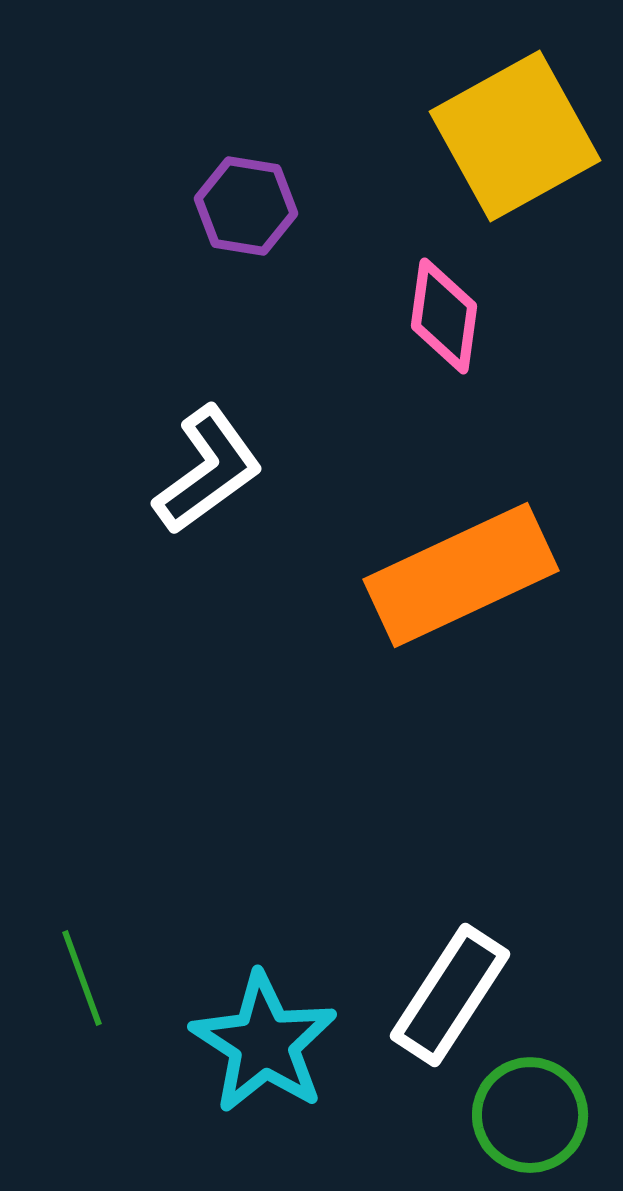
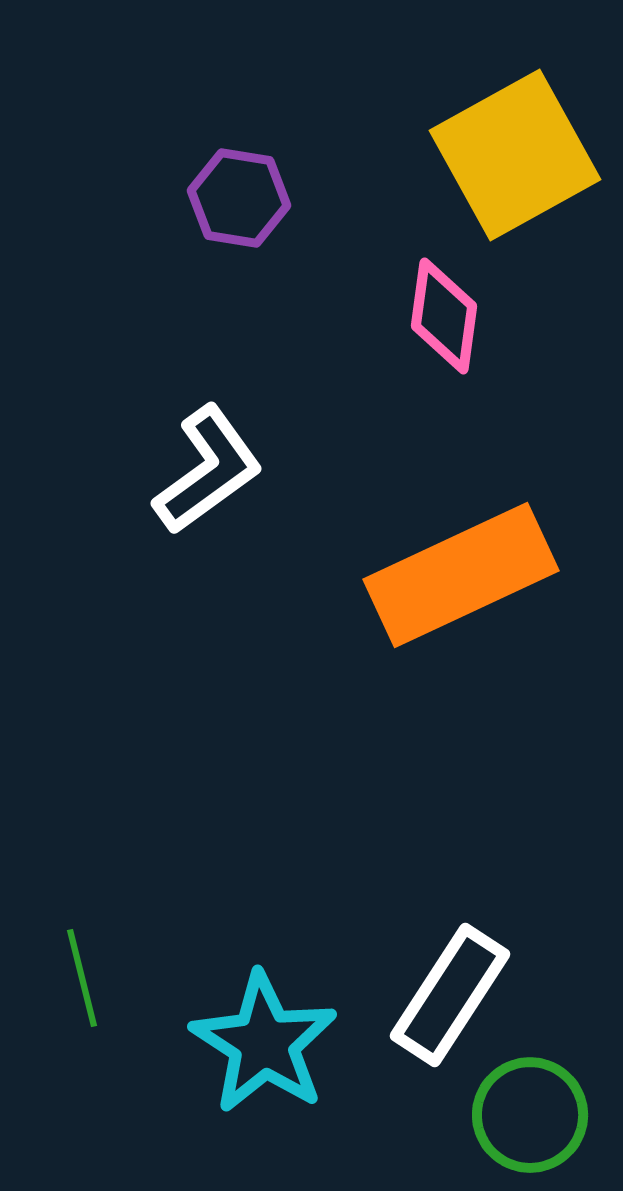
yellow square: moved 19 px down
purple hexagon: moved 7 px left, 8 px up
green line: rotated 6 degrees clockwise
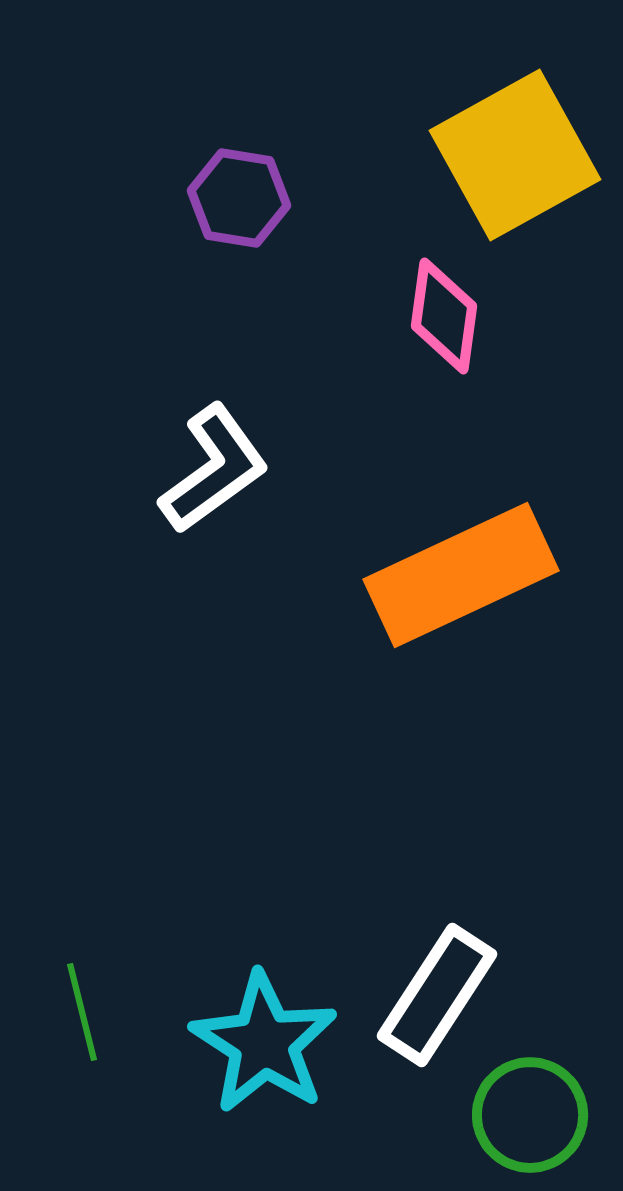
white L-shape: moved 6 px right, 1 px up
green line: moved 34 px down
white rectangle: moved 13 px left
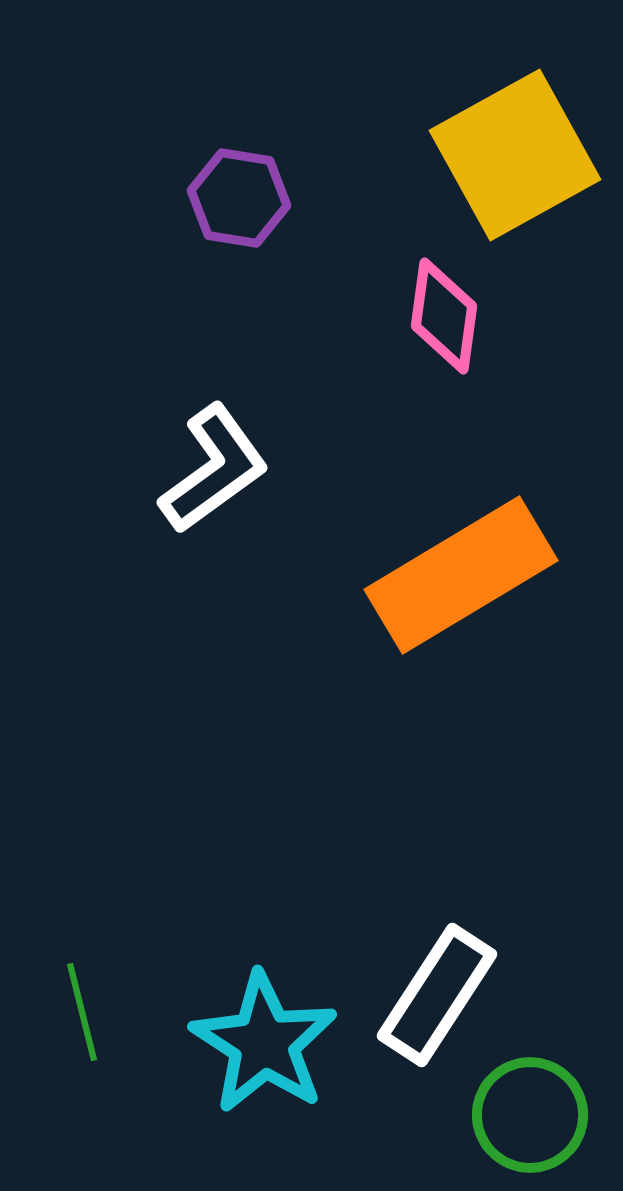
orange rectangle: rotated 6 degrees counterclockwise
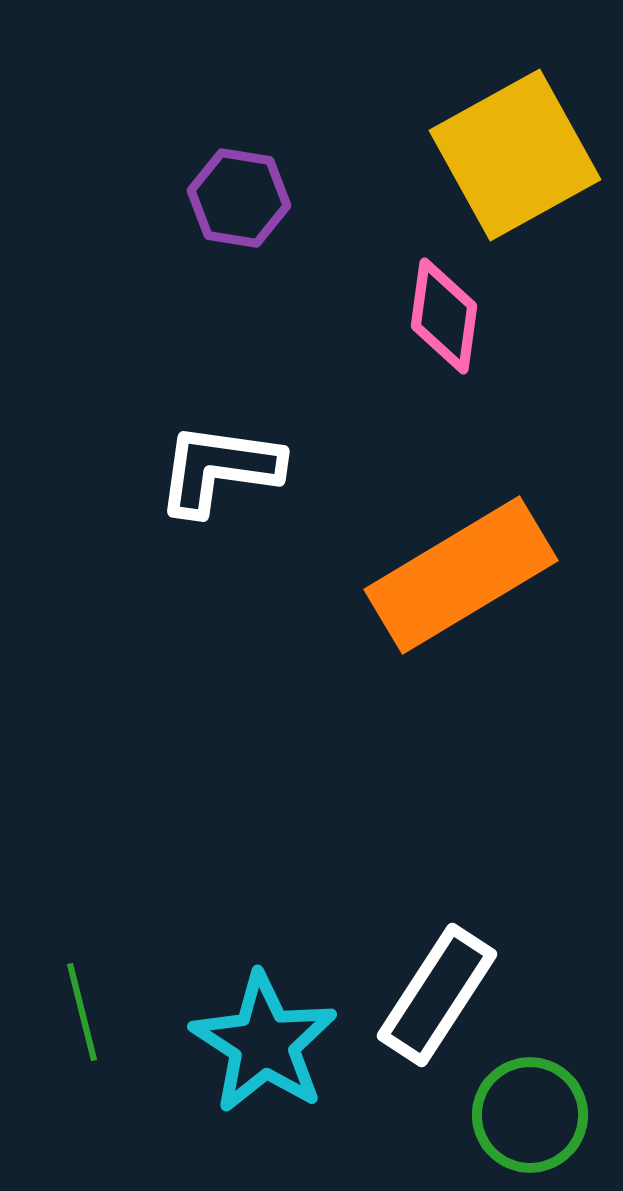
white L-shape: moved 5 px right; rotated 136 degrees counterclockwise
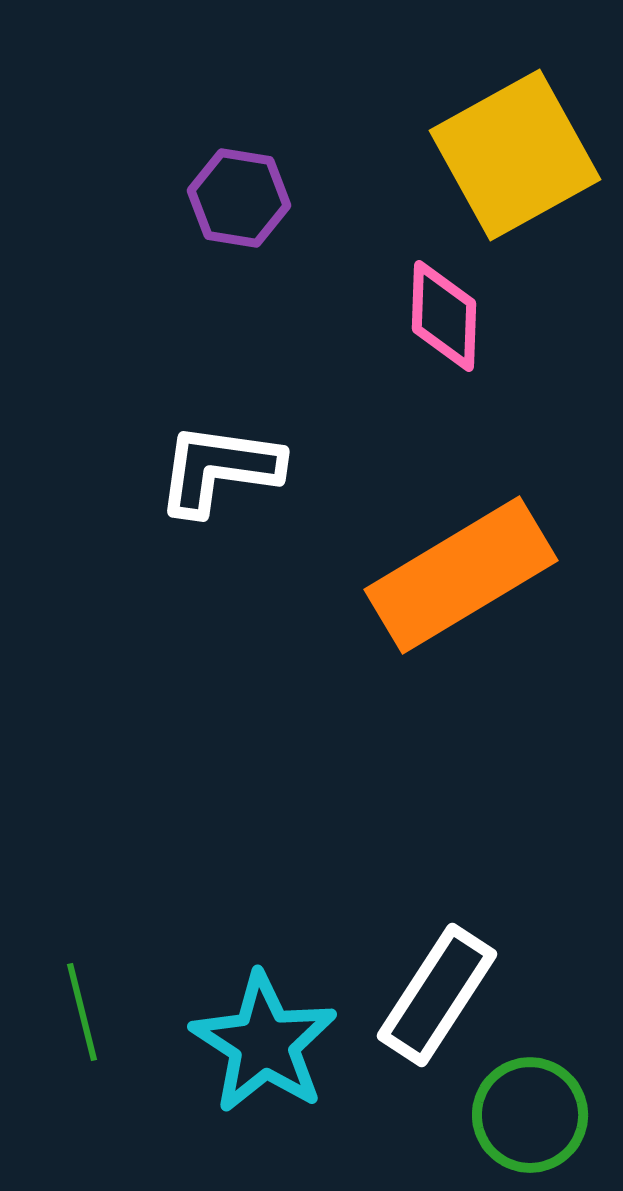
pink diamond: rotated 6 degrees counterclockwise
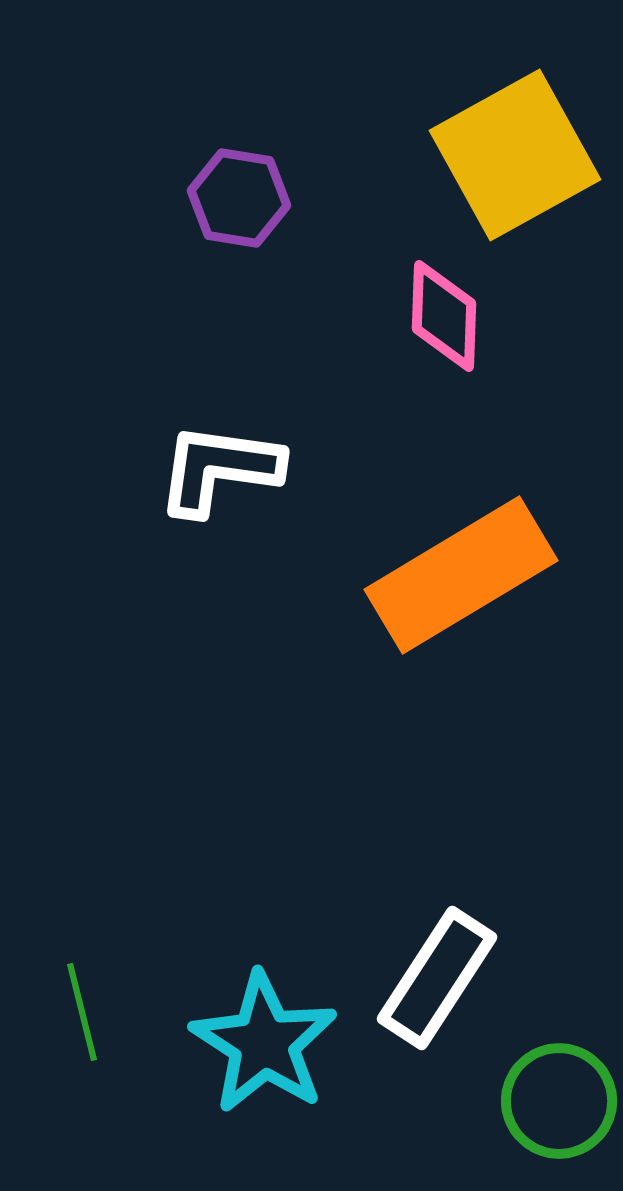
white rectangle: moved 17 px up
green circle: moved 29 px right, 14 px up
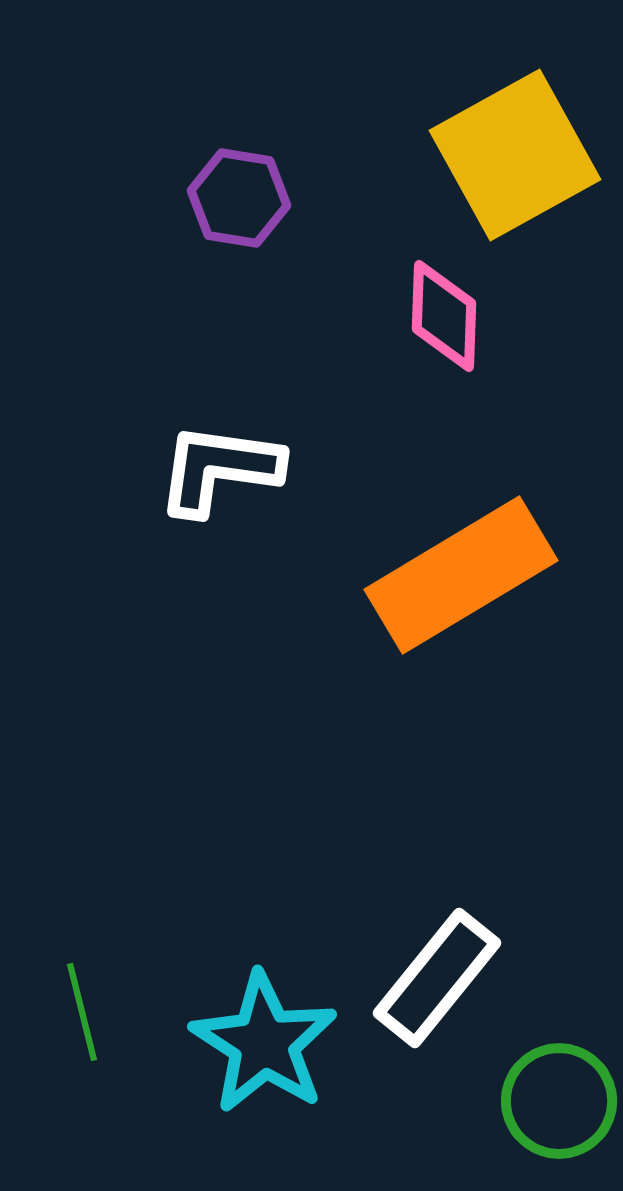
white rectangle: rotated 6 degrees clockwise
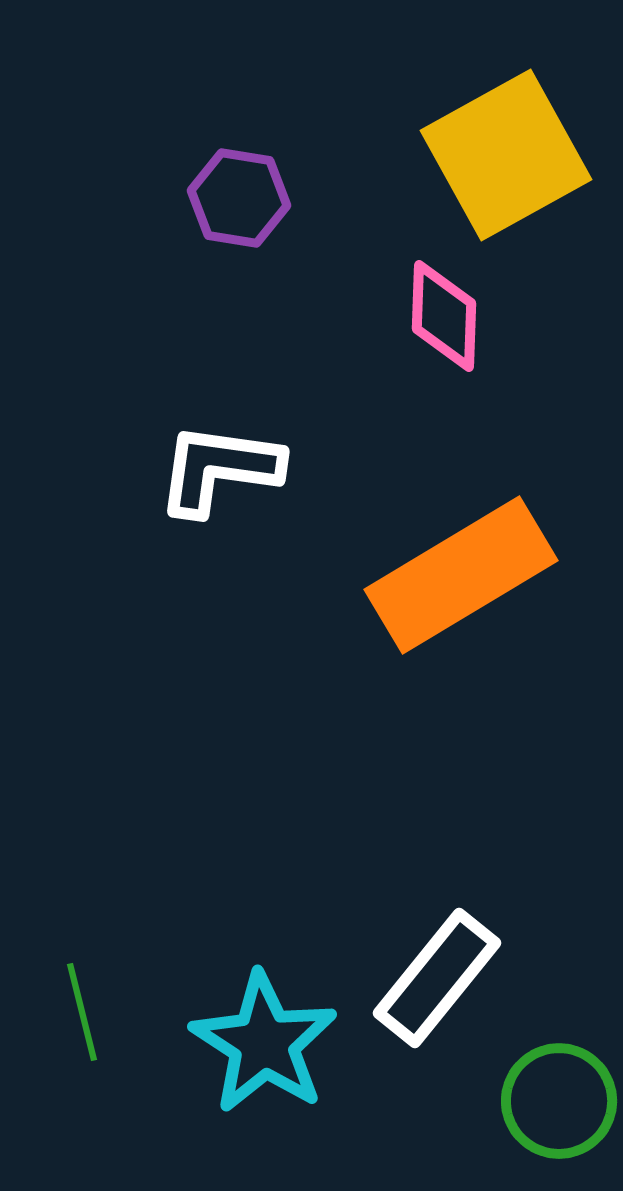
yellow square: moved 9 px left
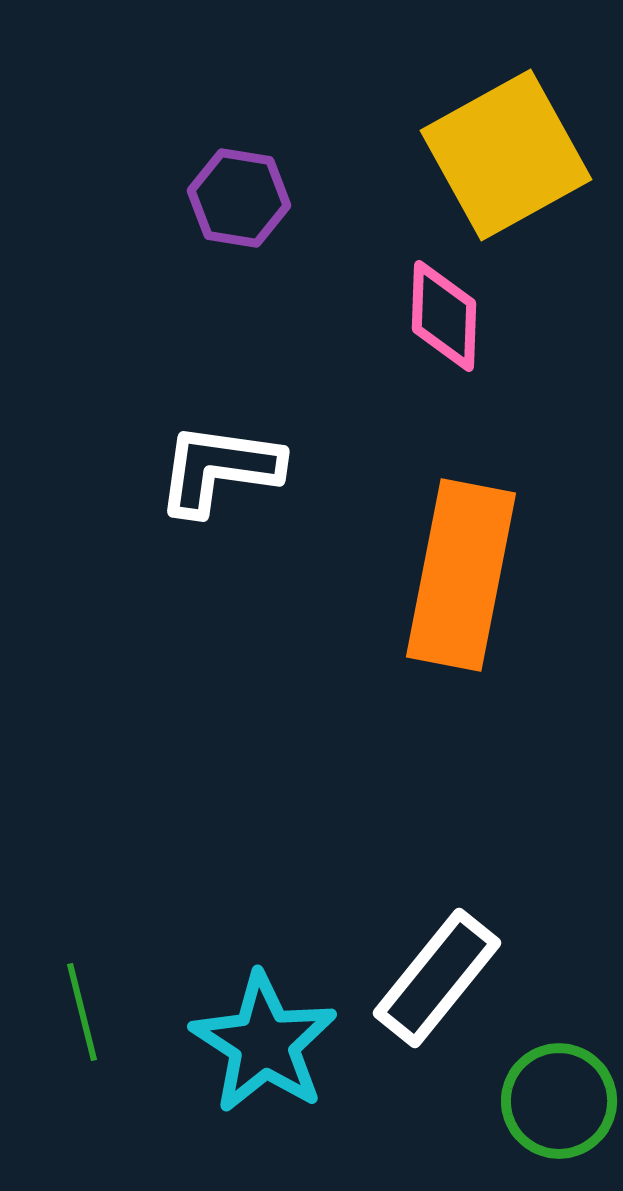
orange rectangle: rotated 48 degrees counterclockwise
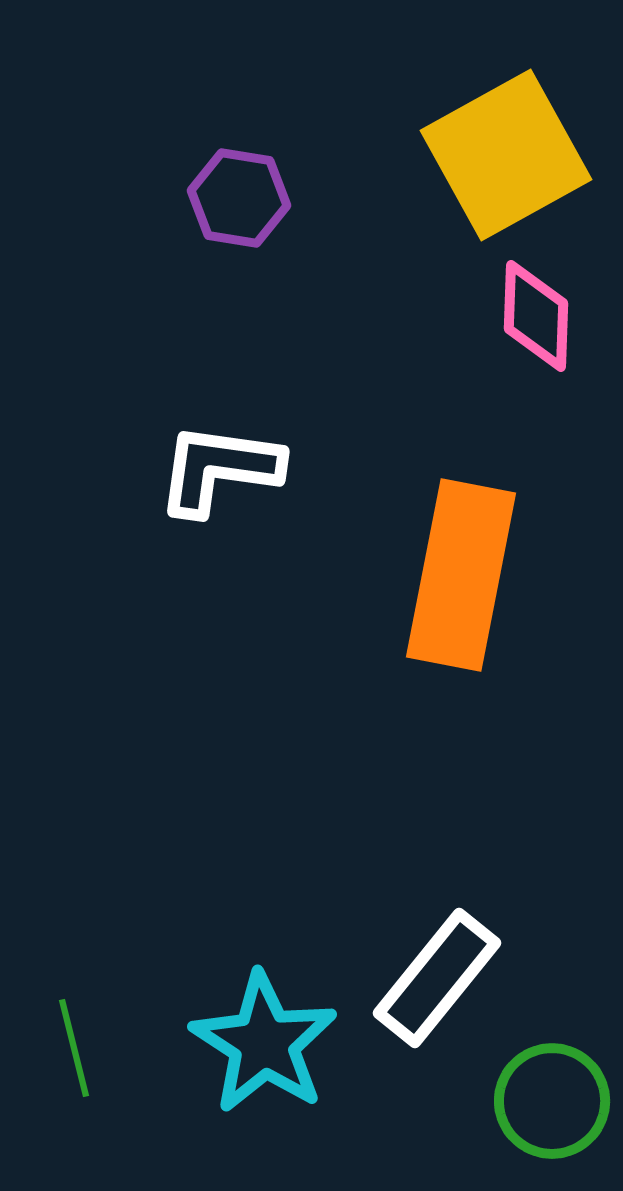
pink diamond: moved 92 px right
green line: moved 8 px left, 36 px down
green circle: moved 7 px left
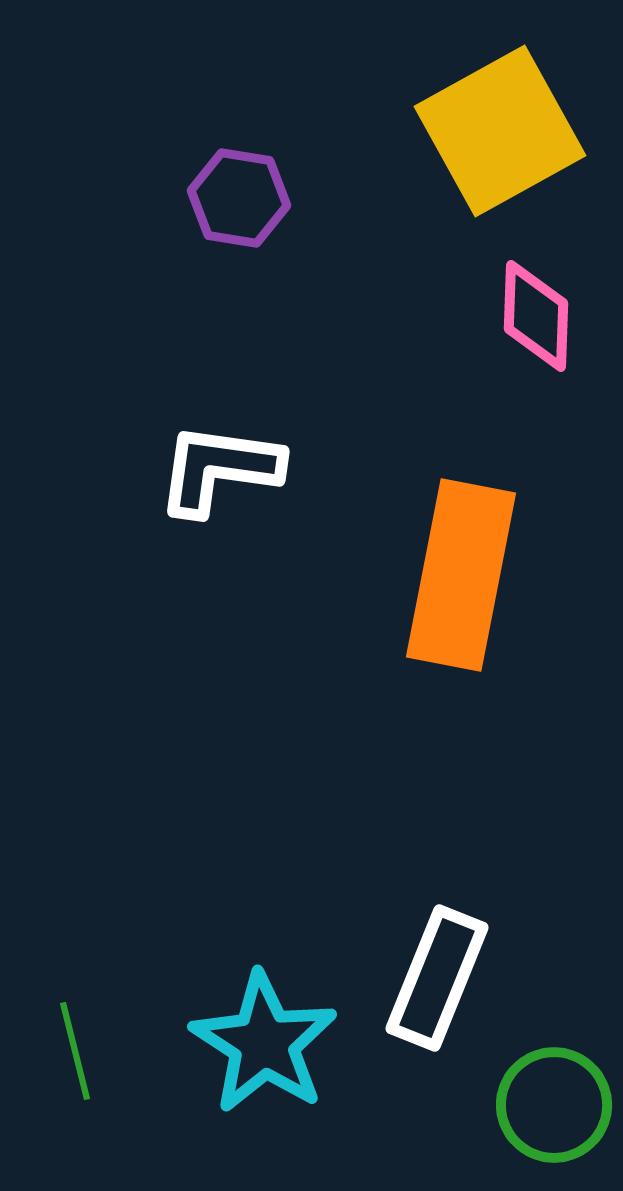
yellow square: moved 6 px left, 24 px up
white rectangle: rotated 17 degrees counterclockwise
green line: moved 1 px right, 3 px down
green circle: moved 2 px right, 4 px down
